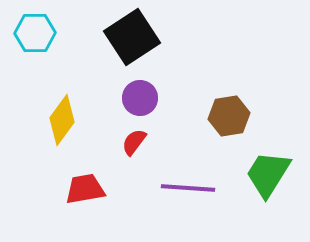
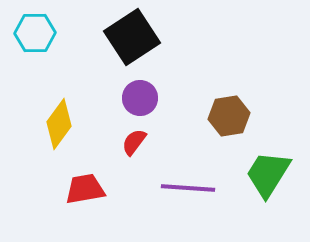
yellow diamond: moved 3 px left, 4 px down
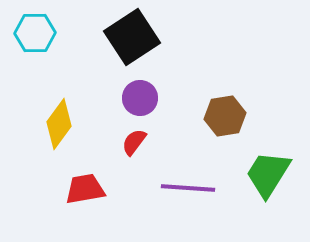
brown hexagon: moved 4 px left
